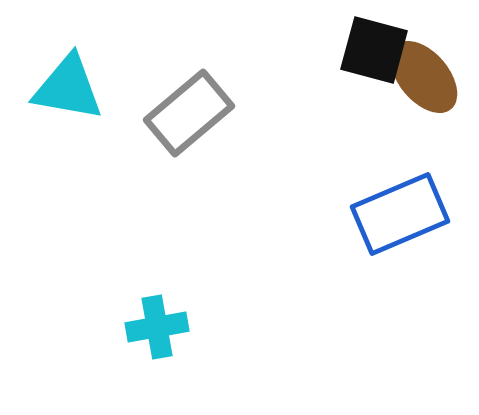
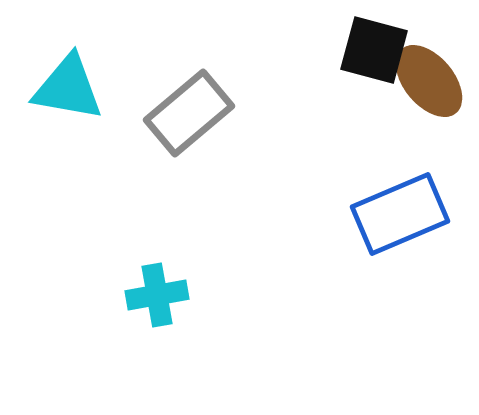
brown ellipse: moved 5 px right, 4 px down
cyan cross: moved 32 px up
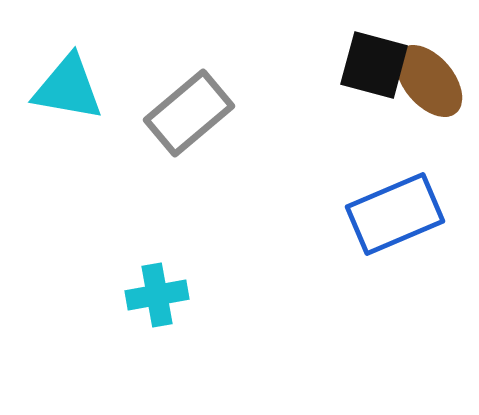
black square: moved 15 px down
blue rectangle: moved 5 px left
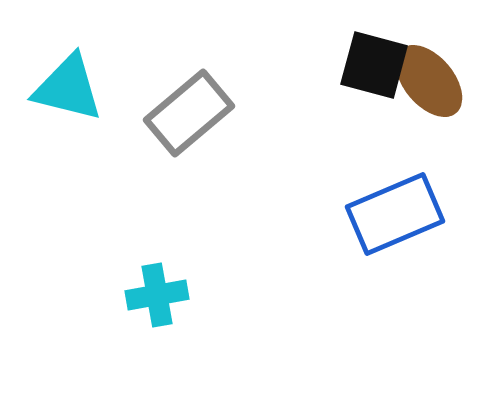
cyan triangle: rotated 4 degrees clockwise
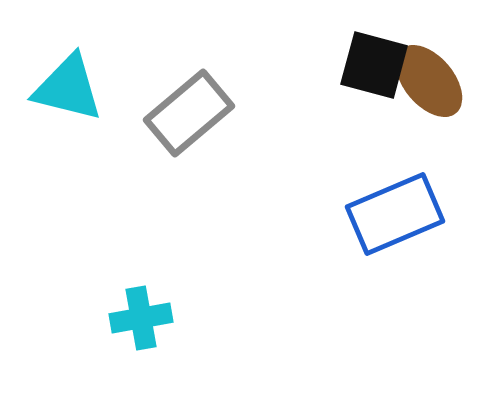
cyan cross: moved 16 px left, 23 px down
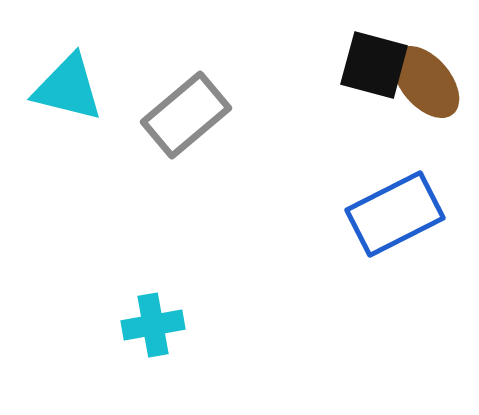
brown ellipse: moved 3 px left, 1 px down
gray rectangle: moved 3 px left, 2 px down
blue rectangle: rotated 4 degrees counterclockwise
cyan cross: moved 12 px right, 7 px down
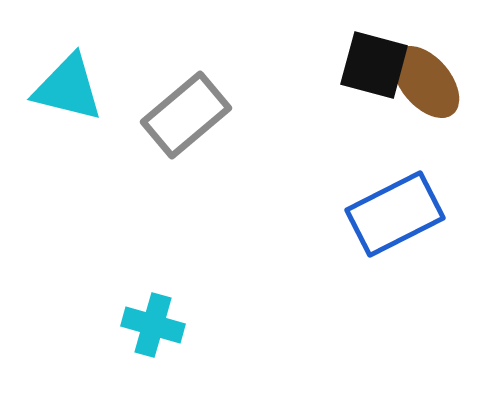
cyan cross: rotated 26 degrees clockwise
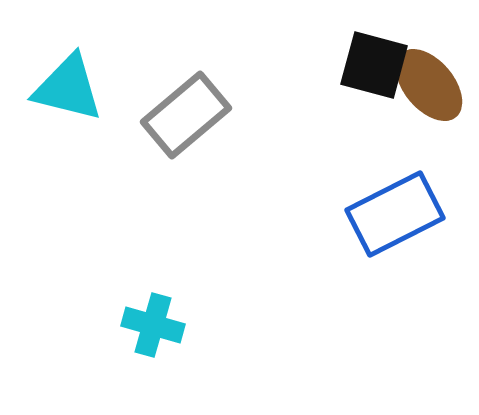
brown ellipse: moved 3 px right, 3 px down
